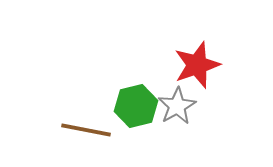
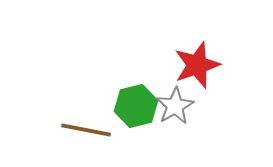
gray star: moved 2 px left
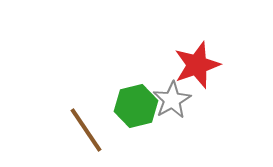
gray star: moved 3 px left, 6 px up
brown line: rotated 45 degrees clockwise
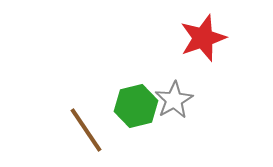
red star: moved 6 px right, 27 px up
gray star: moved 2 px right
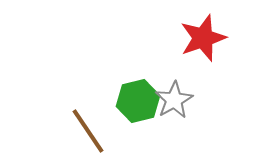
green hexagon: moved 2 px right, 5 px up
brown line: moved 2 px right, 1 px down
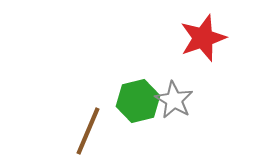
gray star: rotated 12 degrees counterclockwise
brown line: rotated 57 degrees clockwise
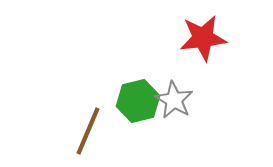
red star: rotated 12 degrees clockwise
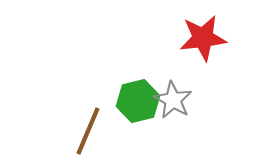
gray star: moved 1 px left
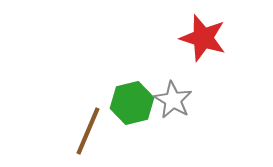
red star: rotated 24 degrees clockwise
green hexagon: moved 6 px left, 2 px down
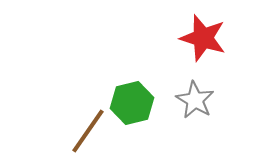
gray star: moved 22 px right
brown line: rotated 12 degrees clockwise
